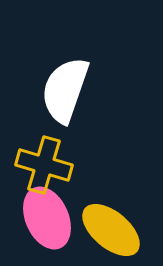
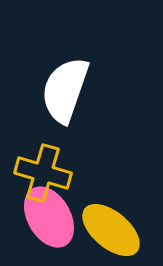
yellow cross: moved 1 px left, 8 px down
pink ellipse: moved 2 px right, 1 px up; rotated 6 degrees counterclockwise
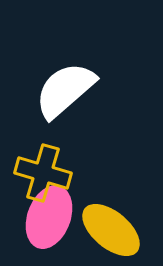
white semicircle: rotated 30 degrees clockwise
pink ellipse: rotated 50 degrees clockwise
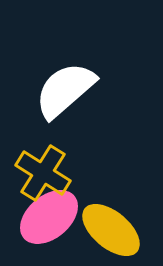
yellow cross: rotated 16 degrees clockwise
pink ellipse: rotated 30 degrees clockwise
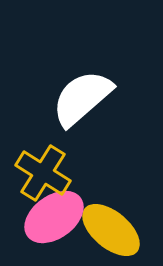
white semicircle: moved 17 px right, 8 px down
pink ellipse: moved 5 px right; rotated 4 degrees clockwise
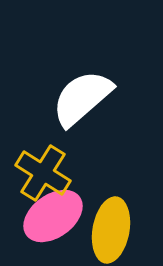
pink ellipse: moved 1 px left, 1 px up
yellow ellipse: rotated 60 degrees clockwise
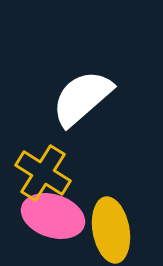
pink ellipse: rotated 54 degrees clockwise
yellow ellipse: rotated 20 degrees counterclockwise
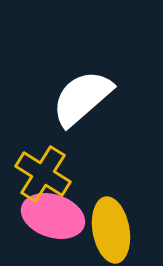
yellow cross: moved 1 px down
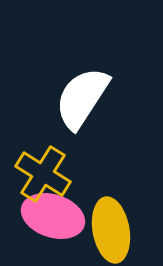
white semicircle: rotated 16 degrees counterclockwise
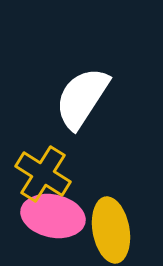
pink ellipse: rotated 6 degrees counterclockwise
